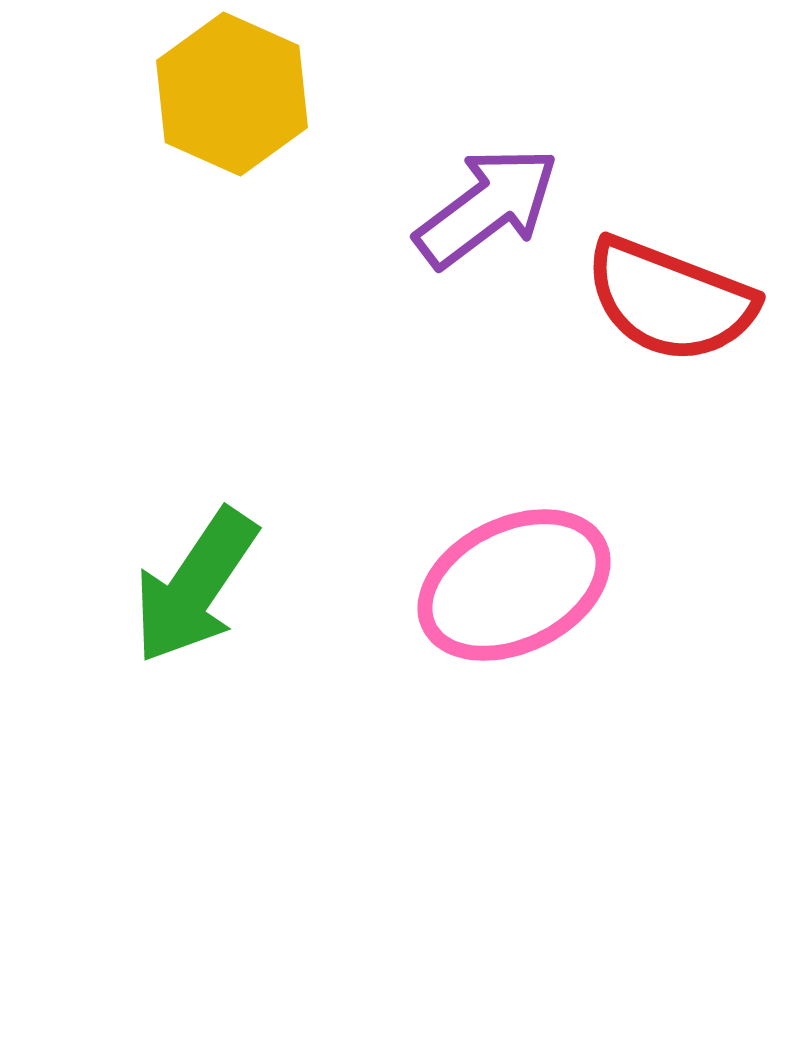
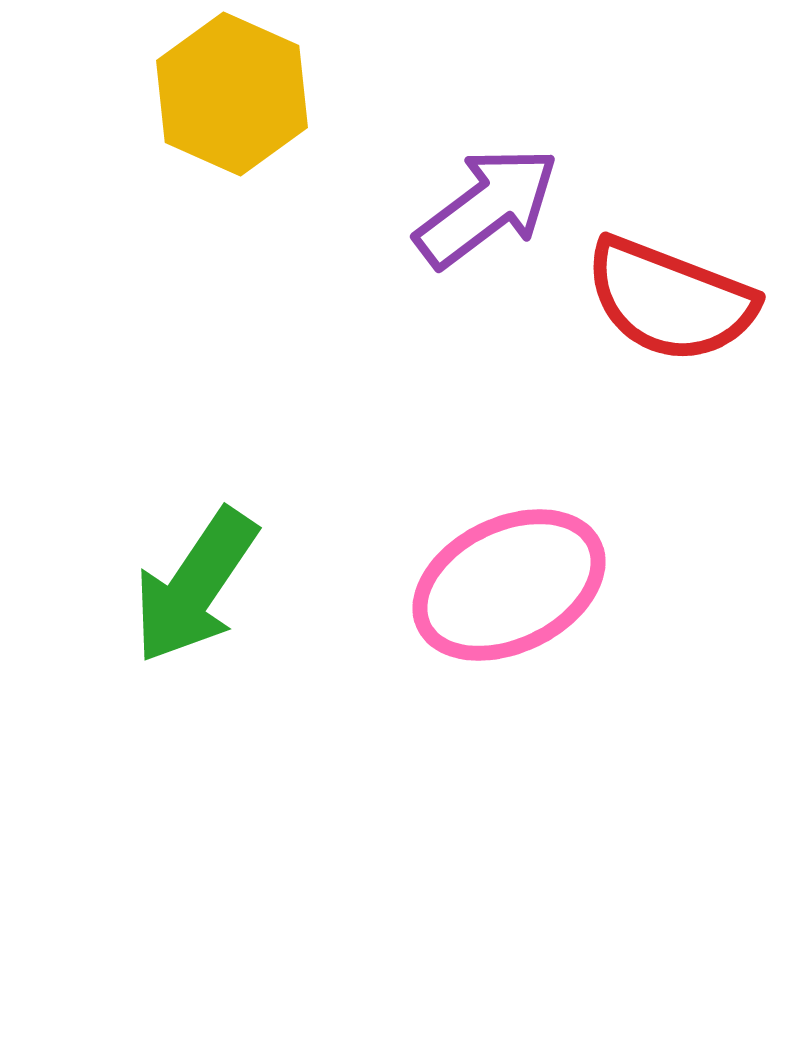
pink ellipse: moved 5 px left
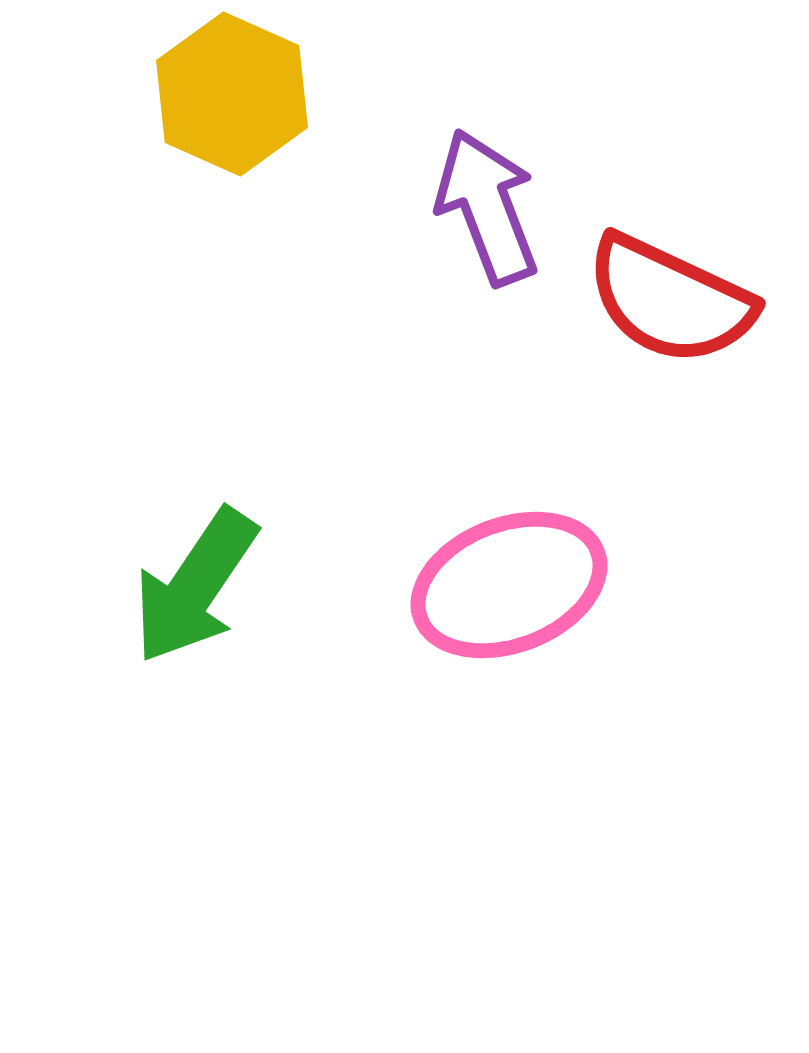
purple arrow: rotated 74 degrees counterclockwise
red semicircle: rotated 4 degrees clockwise
pink ellipse: rotated 5 degrees clockwise
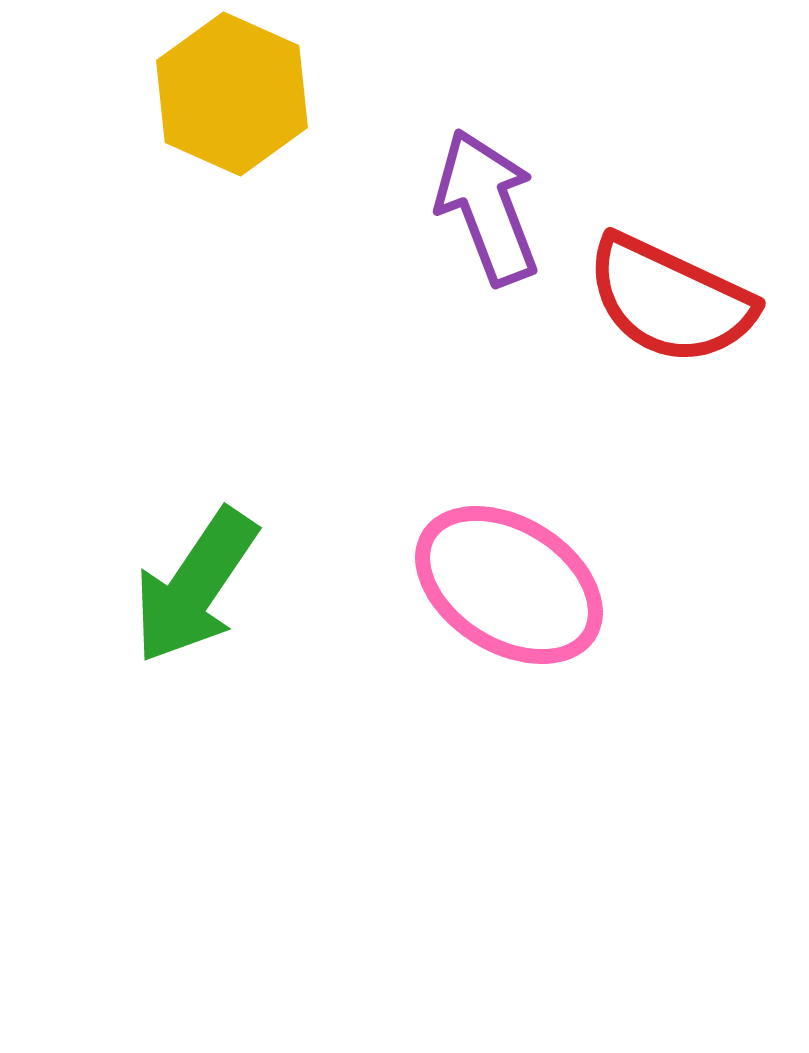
pink ellipse: rotated 53 degrees clockwise
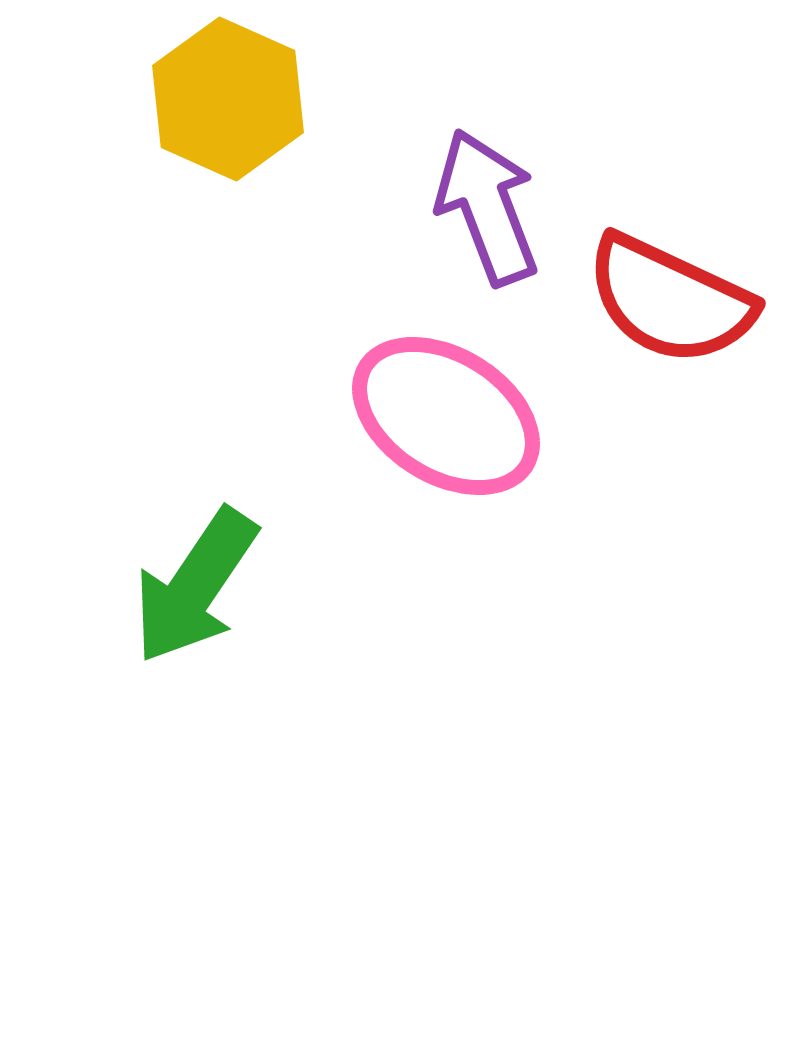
yellow hexagon: moved 4 px left, 5 px down
pink ellipse: moved 63 px left, 169 px up
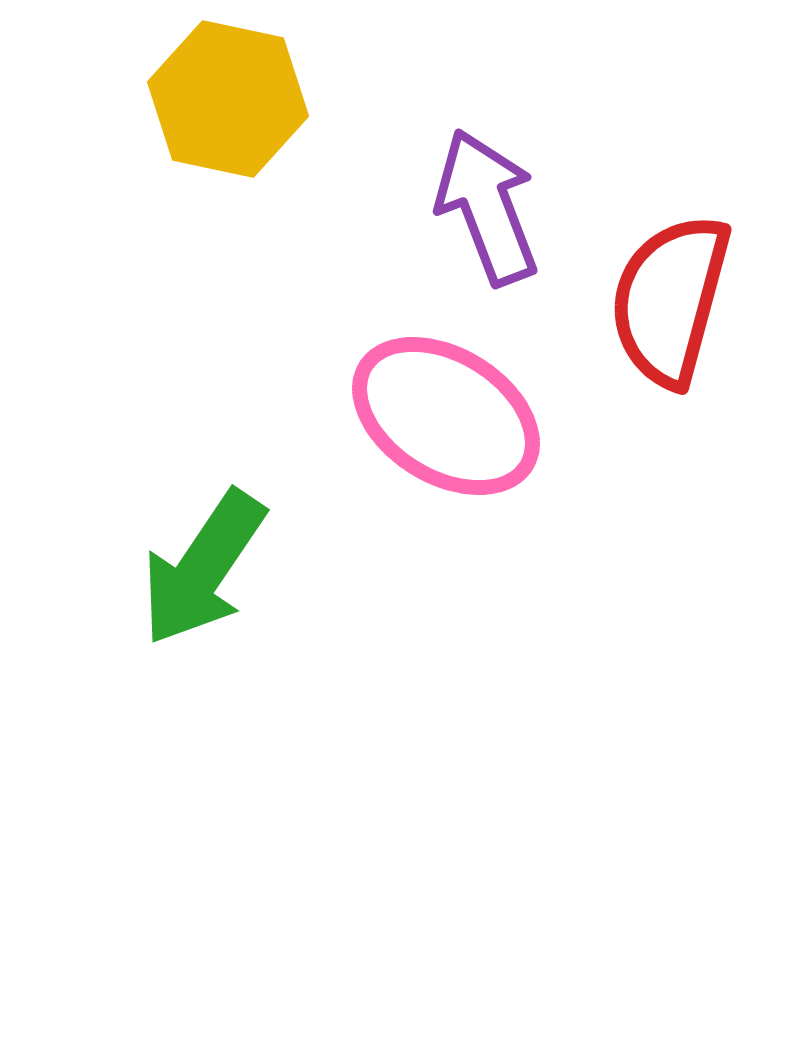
yellow hexagon: rotated 12 degrees counterclockwise
red semicircle: rotated 80 degrees clockwise
green arrow: moved 8 px right, 18 px up
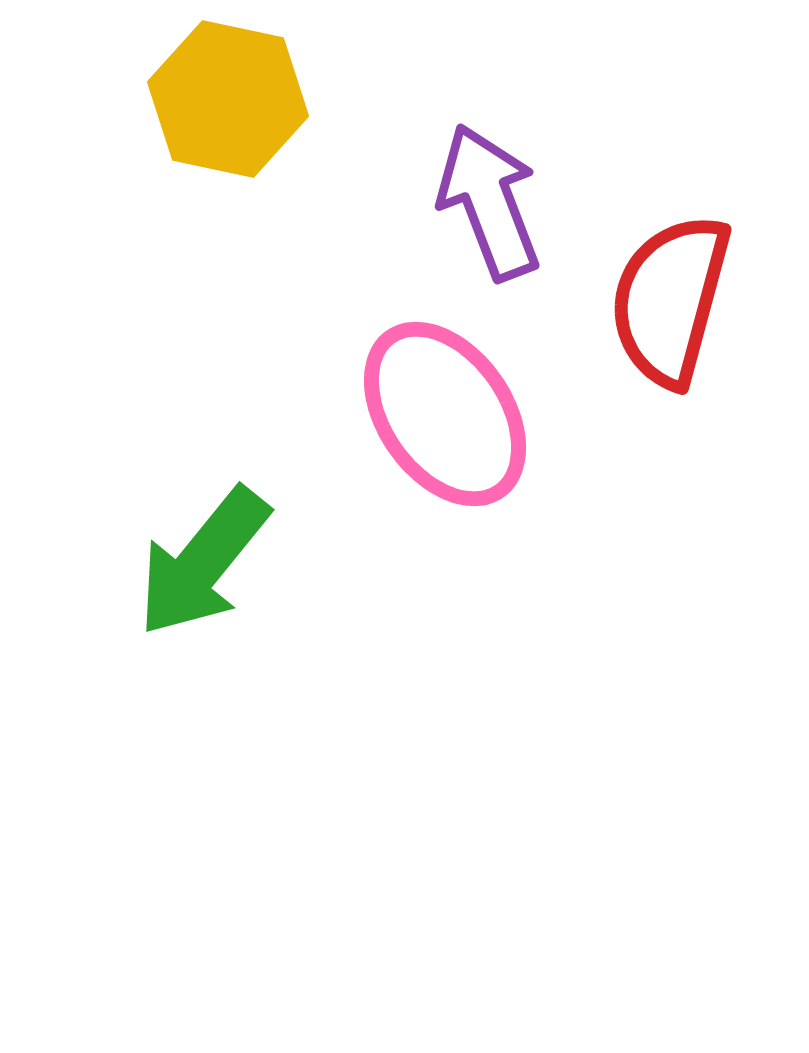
purple arrow: moved 2 px right, 5 px up
pink ellipse: moved 1 px left, 2 px up; rotated 23 degrees clockwise
green arrow: moved 6 px up; rotated 5 degrees clockwise
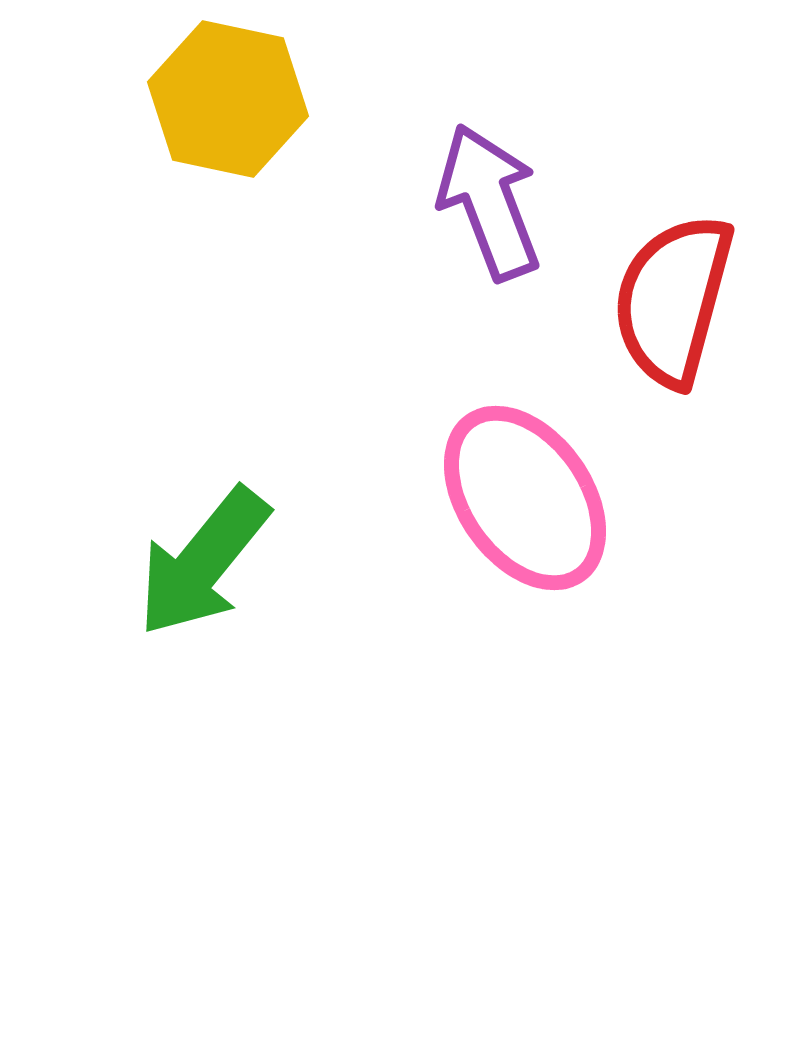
red semicircle: moved 3 px right
pink ellipse: moved 80 px right, 84 px down
